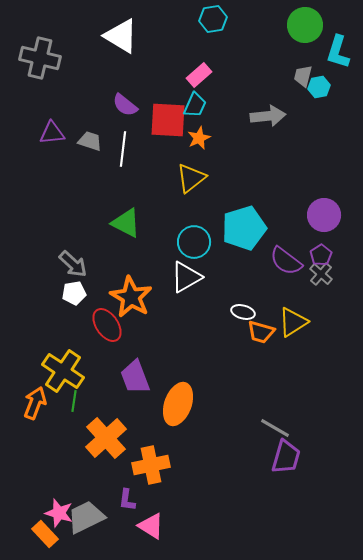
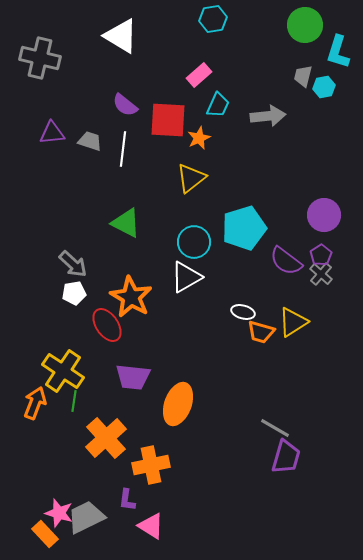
cyan hexagon at (319, 87): moved 5 px right
cyan trapezoid at (195, 105): moved 23 px right
purple trapezoid at (135, 377): moved 2 px left; rotated 63 degrees counterclockwise
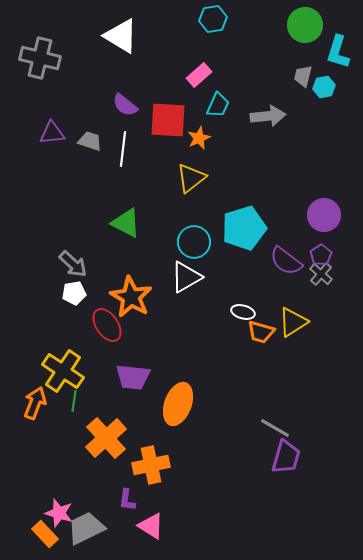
gray trapezoid at (86, 517): moved 11 px down
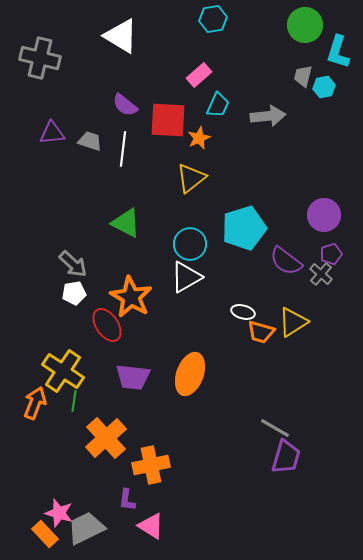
cyan circle at (194, 242): moved 4 px left, 2 px down
purple pentagon at (321, 255): moved 10 px right, 1 px up; rotated 15 degrees clockwise
orange ellipse at (178, 404): moved 12 px right, 30 px up
